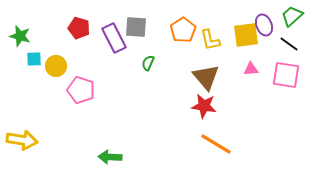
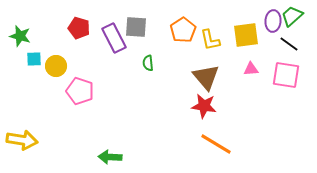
purple ellipse: moved 9 px right, 4 px up; rotated 25 degrees clockwise
green semicircle: rotated 28 degrees counterclockwise
pink pentagon: moved 1 px left, 1 px down
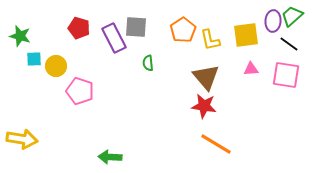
yellow arrow: moved 1 px up
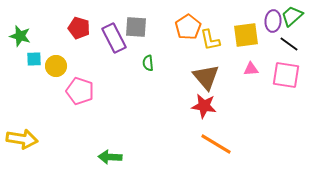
orange pentagon: moved 5 px right, 3 px up
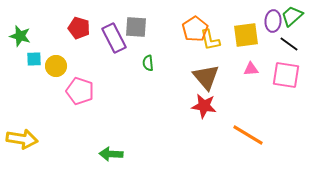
orange pentagon: moved 7 px right, 2 px down
orange line: moved 32 px right, 9 px up
green arrow: moved 1 px right, 3 px up
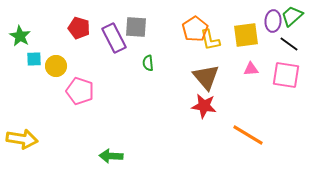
green star: rotated 15 degrees clockwise
green arrow: moved 2 px down
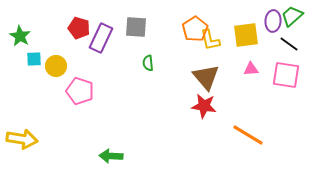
purple rectangle: moved 13 px left; rotated 52 degrees clockwise
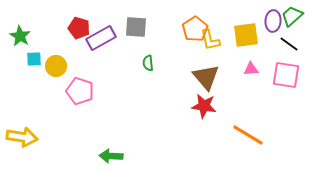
purple rectangle: rotated 36 degrees clockwise
yellow arrow: moved 2 px up
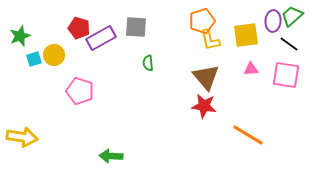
orange pentagon: moved 7 px right, 8 px up; rotated 15 degrees clockwise
green star: rotated 20 degrees clockwise
cyan square: rotated 14 degrees counterclockwise
yellow circle: moved 2 px left, 11 px up
